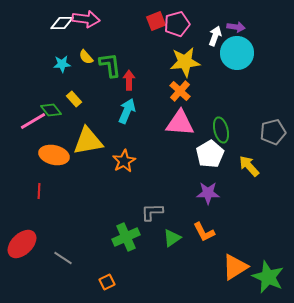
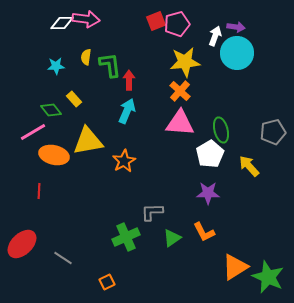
yellow semicircle: rotated 49 degrees clockwise
cyan star: moved 6 px left, 2 px down
pink line: moved 11 px down
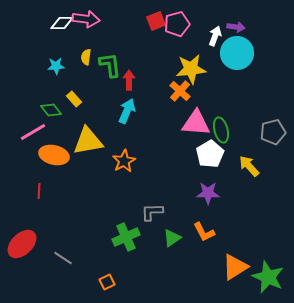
yellow star: moved 6 px right, 7 px down
pink triangle: moved 16 px right
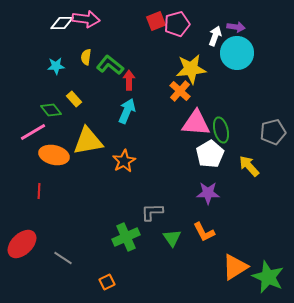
green L-shape: rotated 44 degrees counterclockwise
green triangle: rotated 30 degrees counterclockwise
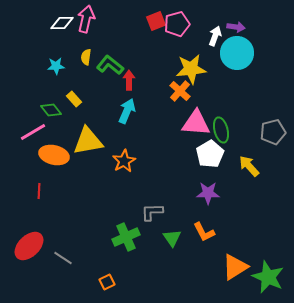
pink arrow: rotated 84 degrees counterclockwise
red ellipse: moved 7 px right, 2 px down
